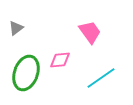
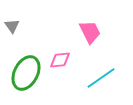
gray triangle: moved 4 px left, 2 px up; rotated 28 degrees counterclockwise
pink trapezoid: rotated 10 degrees clockwise
green ellipse: rotated 8 degrees clockwise
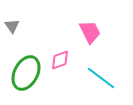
pink diamond: rotated 15 degrees counterclockwise
cyan line: rotated 72 degrees clockwise
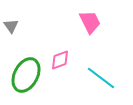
gray triangle: moved 1 px left
pink trapezoid: moved 10 px up
green ellipse: moved 2 px down
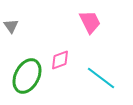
green ellipse: moved 1 px right, 1 px down
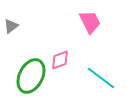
gray triangle: rotated 28 degrees clockwise
green ellipse: moved 4 px right
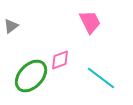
green ellipse: rotated 16 degrees clockwise
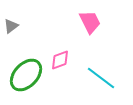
green ellipse: moved 5 px left, 1 px up
